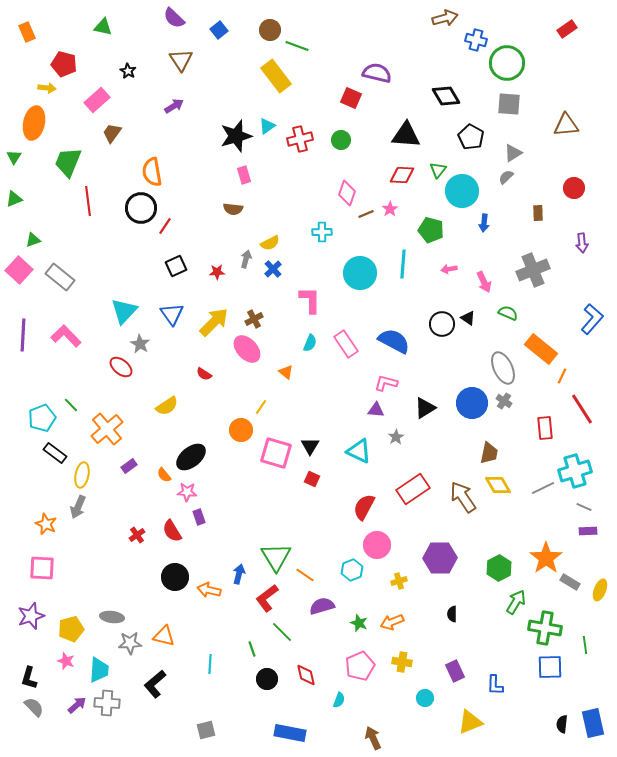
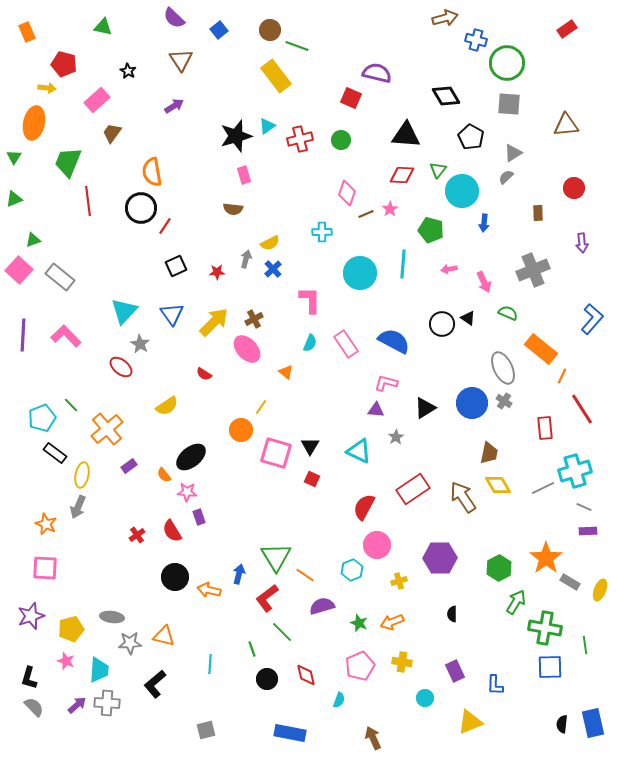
pink square at (42, 568): moved 3 px right
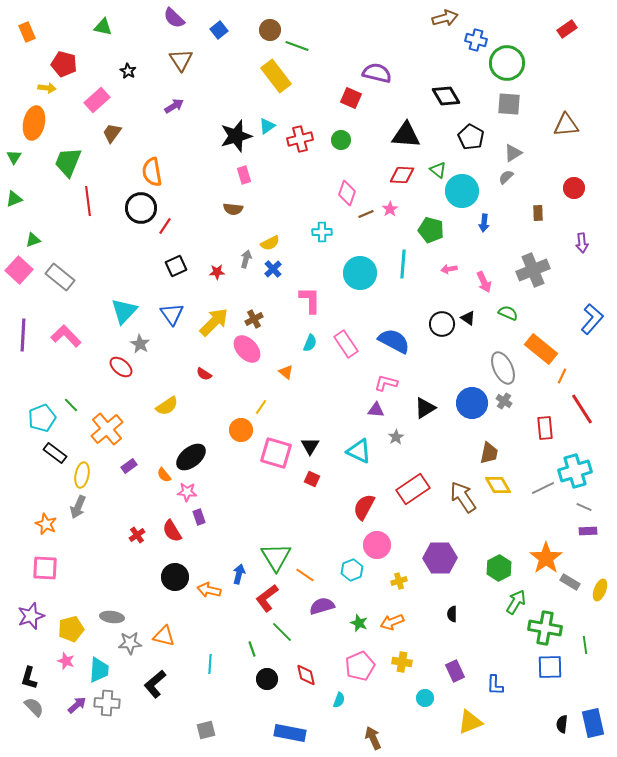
green triangle at (438, 170): rotated 30 degrees counterclockwise
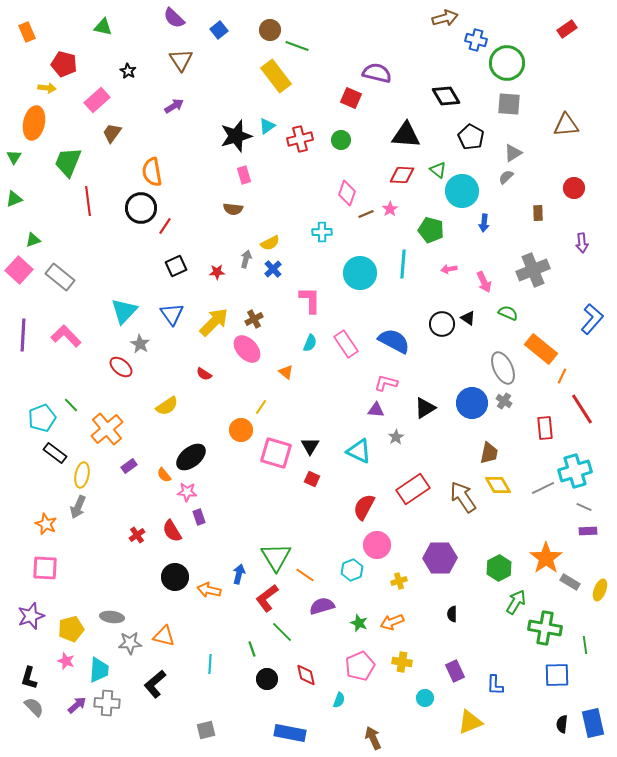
blue square at (550, 667): moved 7 px right, 8 px down
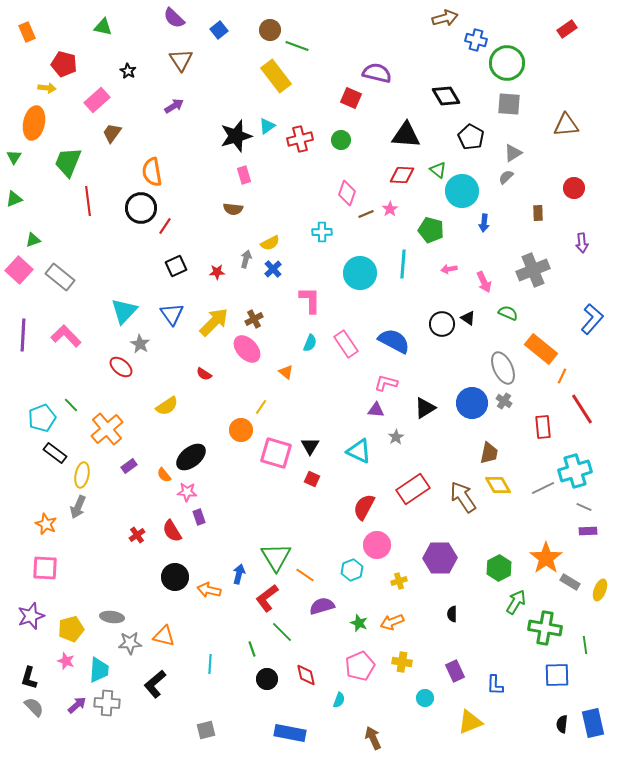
red rectangle at (545, 428): moved 2 px left, 1 px up
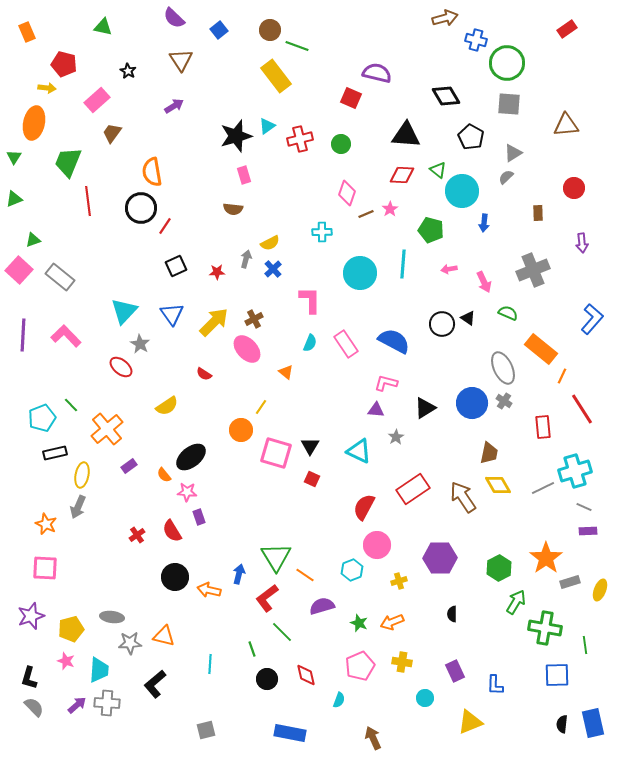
green circle at (341, 140): moved 4 px down
black rectangle at (55, 453): rotated 50 degrees counterclockwise
gray rectangle at (570, 582): rotated 48 degrees counterclockwise
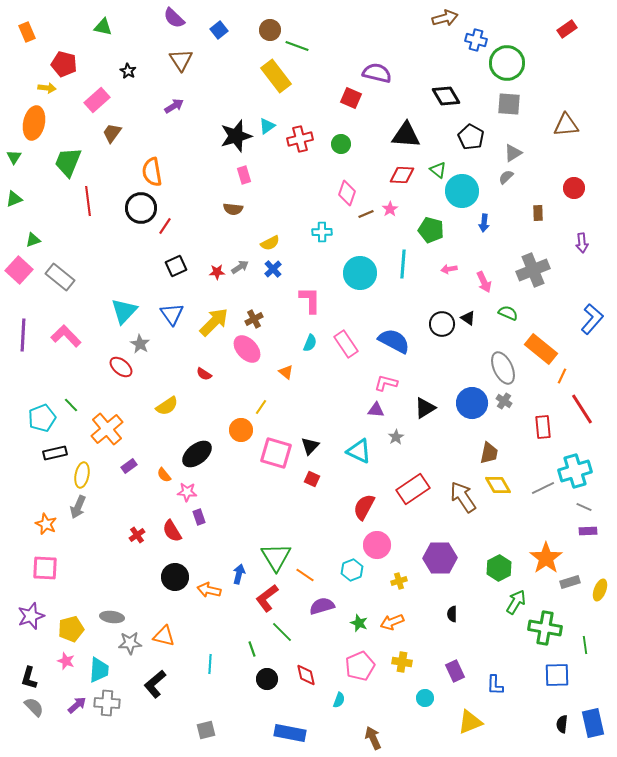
gray arrow at (246, 259): moved 6 px left, 8 px down; rotated 42 degrees clockwise
black triangle at (310, 446): rotated 12 degrees clockwise
black ellipse at (191, 457): moved 6 px right, 3 px up
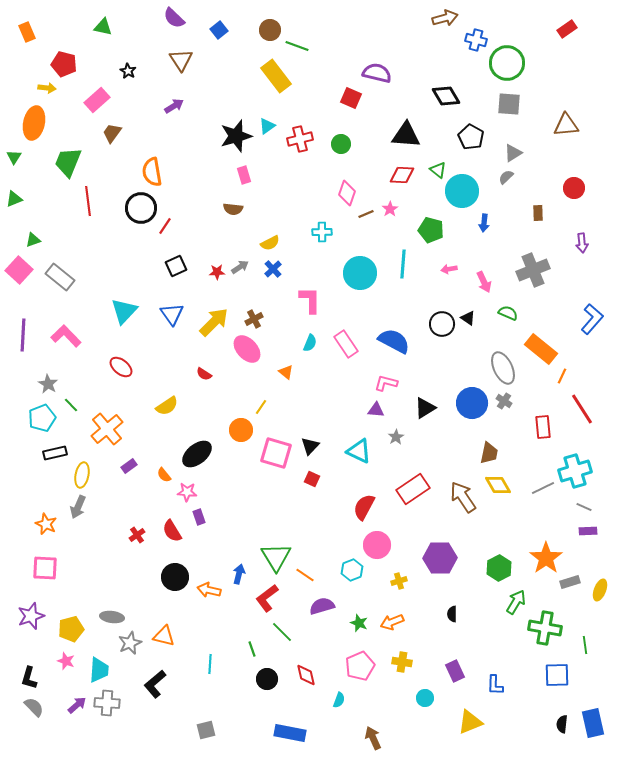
gray star at (140, 344): moved 92 px left, 40 px down
gray star at (130, 643): rotated 20 degrees counterclockwise
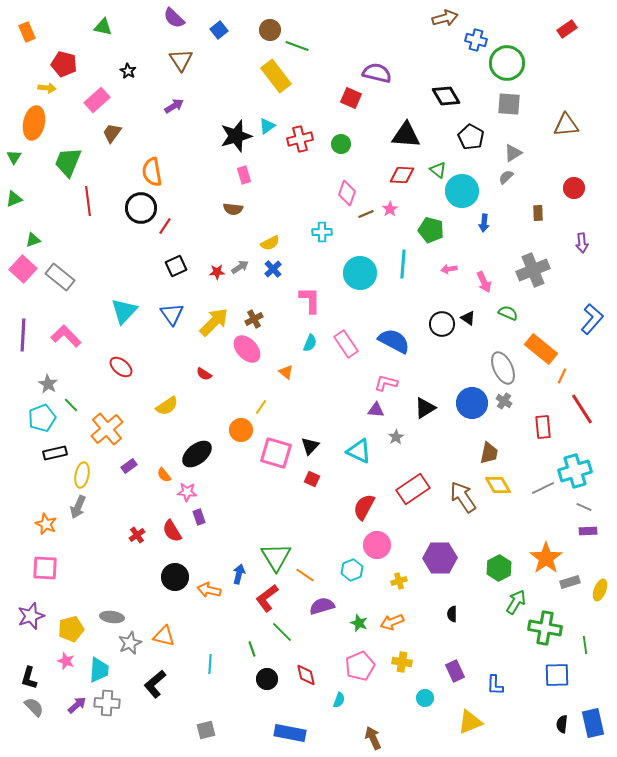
pink square at (19, 270): moved 4 px right, 1 px up
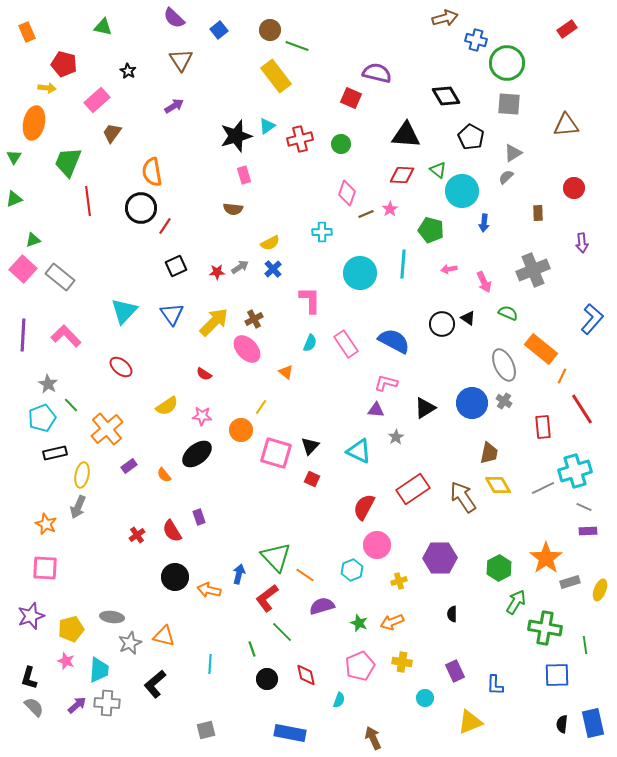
gray ellipse at (503, 368): moved 1 px right, 3 px up
pink star at (187, 492): moved 15 px right, 76 px up
green triangle at (276, 557): rotated 12 degrees counterclockwise
